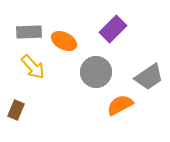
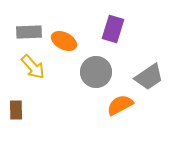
purple rectangle: rotated 28 degrees counterclockwise
brown rectangle: rotated 24 degrees counterclockwise
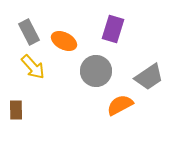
gray rectangle: rotated 65 degrees clockwise
gray circle: moved 1 px up
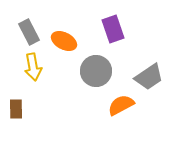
purple rectangle: rotated 36 degrees counterclockwise
yellow arrow: rotated 32 degrees clockwise
orange semicircle: moved 1 px right
brown rectangle: moved 1 px up
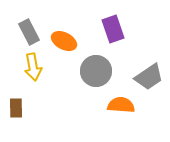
orange semicircle: rotated 32 degrees clockwise
brown rectangle: moved 1 px up
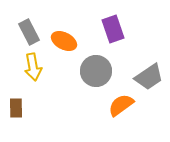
orange semicircle: rotated 40 degrees counterclockwise
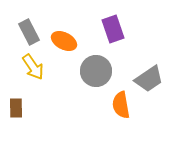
yellow arrow: rotated 24 degrees counterclockwise
gray trapezoid: moved 2 px down
orange semicircle: rotated 64 degrees counterclockwise
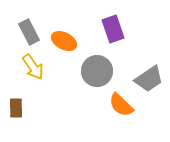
gray circle: moved 1 px right
orange semicircle: rotated 36 degrees counterclockwise
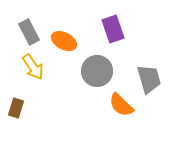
gray trapezoid: rotated 72 degrees counterclockwise
brown rectangle: rotated 18 degrees clockwise
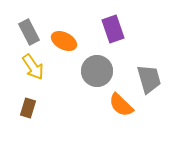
brown rectangle: moved 12 px right
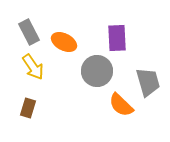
purple rectangle: moved 4 px right, 9 px down; rotated 16 degrees clockwise
orange ellipse: moved 1 px down
gray trapezoid: moved 1 px left, 3 px down
